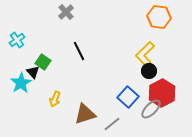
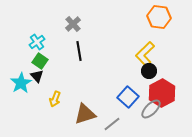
gray cross: moved 7 px right, 12 px down
cyan cross: moved 20 px right, 2 px down
black line: rotated 18 degrees clockwise
green square: moved 3 px left, 1 px up
black triangle: moved 4 px right, 4 px down
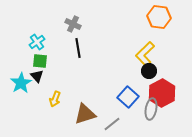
gray cross: rotated 21 degrees counterclockwise
black line: moved 1 px left, 3 px up
green square: rotated 28 degrees counterclockwise
gray ellipse: rotated 35 degrees counterclockwise
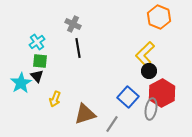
orange hexagon: rotated 15 degrees clockwise
gray line: rotated 18 degrees counterclockwise
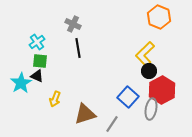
black triangle: rotated 24 degrees counterclockwise
red hexagon: moved 3 px up
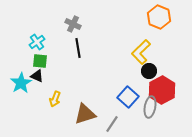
yellow L-shape: moved 4 px left, 2 px up
gray ellipse: moved 1 px left, 2 px up
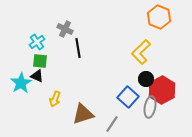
gray cross: moved 8 px left, 5 px down
black circle: moved 3 px left, 8 px down
brown triangle: moved 2 px left
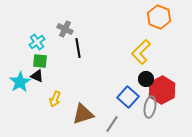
cyan star: moved 1 px left, 1 px up
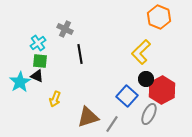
cyan cross: moved 1 px right, 1 px down
black line: moved 2 px right, 6 px down
blue square: moved 1 px left, 1 px up
gray ellipse: moved 1 px left, 7 px down; rotated 15 degrees clockwise
brown triangle: moved 5 px right, 3 px down
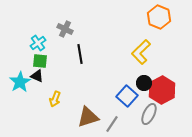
black circle: moved 2 px left, 4 px down
